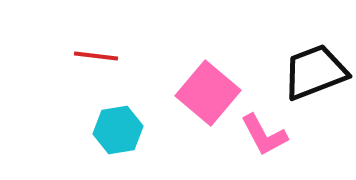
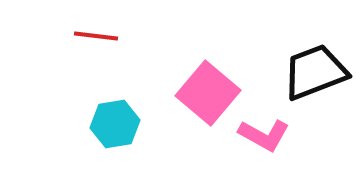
red line: moved 20 px up
cyan hexagon: moved 3 px left, 6 px up
pink L-shape: rotated 33 degrees counterclockwise
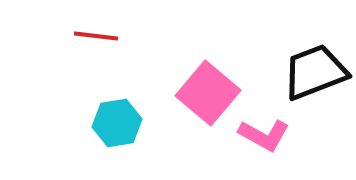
cyan hexagon: moved 2 px right, 1 px up
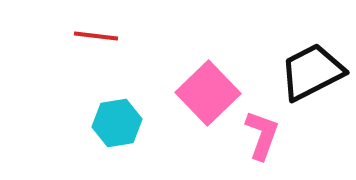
black trapezoid: moved 3 px left; rotated 6 degrees counterclockwise
pink square: rotated 6 degrees clockwise
pink L-shape: moved 2 px left; rotated 99 degrees counterclockwise
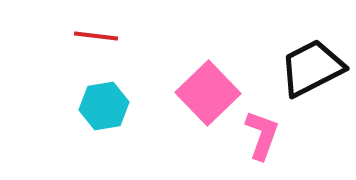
black trapezoid: moved 4 px up
cyan hexagon: moved 13 px left, 17 px up
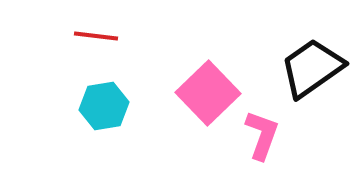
black trapezoid: rotated 8 degrees counterclockwise
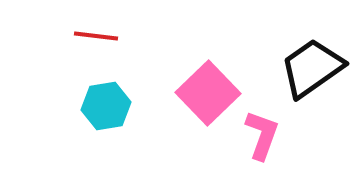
cyan hexagon: moved 2 px right
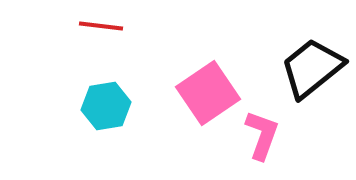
red line: moved 5 px right, 10 px up
black trapezoid: rotated 4 degrees counterclockwise
pink square: rotated 10 degrees clockwise
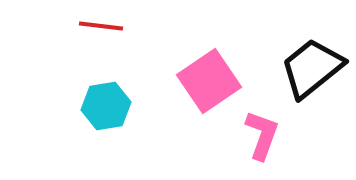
pink square: moved 1 px right, 12 px up
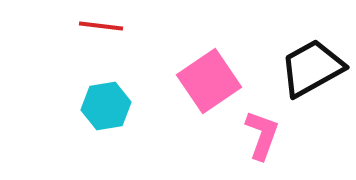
black trapezoid: rotated 10 degrees clockwise
